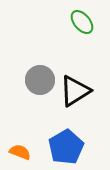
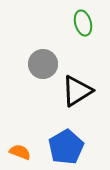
green ellipse: moved 1 px right, 1 px down; rotated 25 degrees clockwise
gray circle: moved 3 px right, 16 px up
black triangle: moved 2 px right
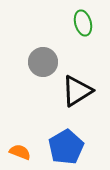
gray circle: moved 2 px up
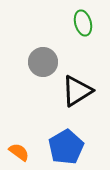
orange semicircle: moved 1 px left; rotated 15 degrees clockwise
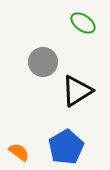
green ellipse: rotated 40 degrees counterclockwise
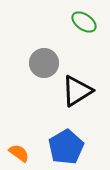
green ellipse: moved 1 px right, 1 px up
gray circle: moved 1 px right, 1 px down
orange semicircle: moved 1 px down
